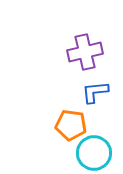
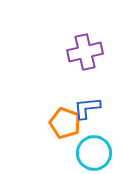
blue L-shape: moved 8 px left, 16 px down
orange pentagon: moved 6 px left, 2 px up; rotated 12 degrees clockwise
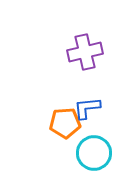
orange pentagon: rotated 24 degrees counterclockwise
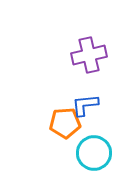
purple cross: moved 4 px right, 3 px down
blue L-shape: moved 2 px left, 3 px up
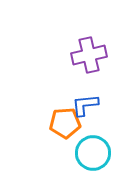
cyan circle: moved 1 px left
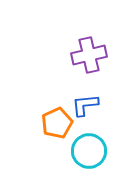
orange pentagon: moved 8 px left; rotated 20 degrees counterclockwise
cyan circle: moved 4 px left, 2 px up
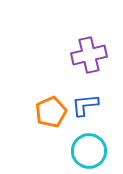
orange pentagon: moved 6 px left, 11 px up
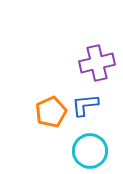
purple cross: moved 8 px right, 8 px down
cyan circle: moved 1 px right
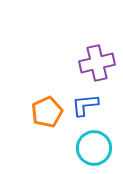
orange pentagon: moved 4 px left
cyan circle: moved 4 px right, 3 px up
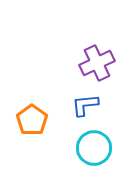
purple cross: rotated 12 degrees counterclockwise
orange pentagon: moved 15 px left, 8 px down; rotated 12 degrees counterclockwise
